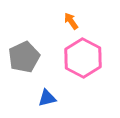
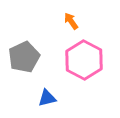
pink hexagon: moved 1 px right, 2 px down
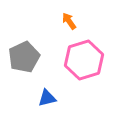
orange arrow: moved 2 px left
pink hexagon: rotated 15 degrees clockwise
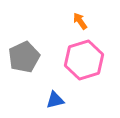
orange arrow: moved 11 px right
blue triangle: moved 8 px right, 2 px down
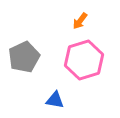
orange arrow: rotated 108 degrees counterclockwise
blue triangle: rotated 24 degrees clockwise
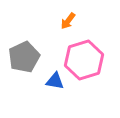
orange arrow: moved 12 px left
blue triangle: moved 19 px up
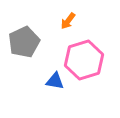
gray pentagon: moved 15 px up
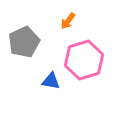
blue triangle: moved 4 px left
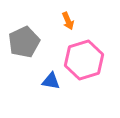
orange arrow: rotated 60 degrees counterclockwise
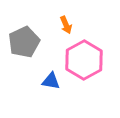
orange arrow: moved 2 px left, 4 px down
pink hexagon: rotated 12 degrees counterclockwise
